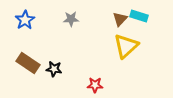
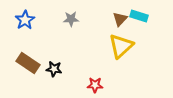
yellow triangle: moved 5 px left
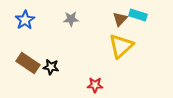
cyan rectangle: moved 1 px left, 1 px up
black star: moved 3 px left, 2 px up
